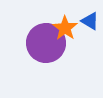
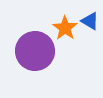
purple circle: moved 11 px left, 8 px down
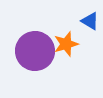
orange star: moved 1 px right, 16 px down; rotated 20 degrees clockwise
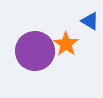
orange star: rotated 20 degrees counterclockwise
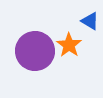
orange star: moved 3 px right, 1 px down
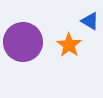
purple circle: moved 12 px left, 9 px up
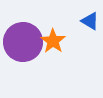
orange star: moved 16 px left, 4 px up
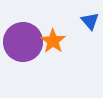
blue triangle: rotated 18 degrees clockwise
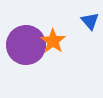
purple circle: moved 3 px right, 3 px down
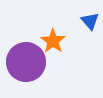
purple circle: moved 17 px down
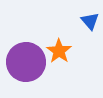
orange star: moved 6 px right, 10 px down
